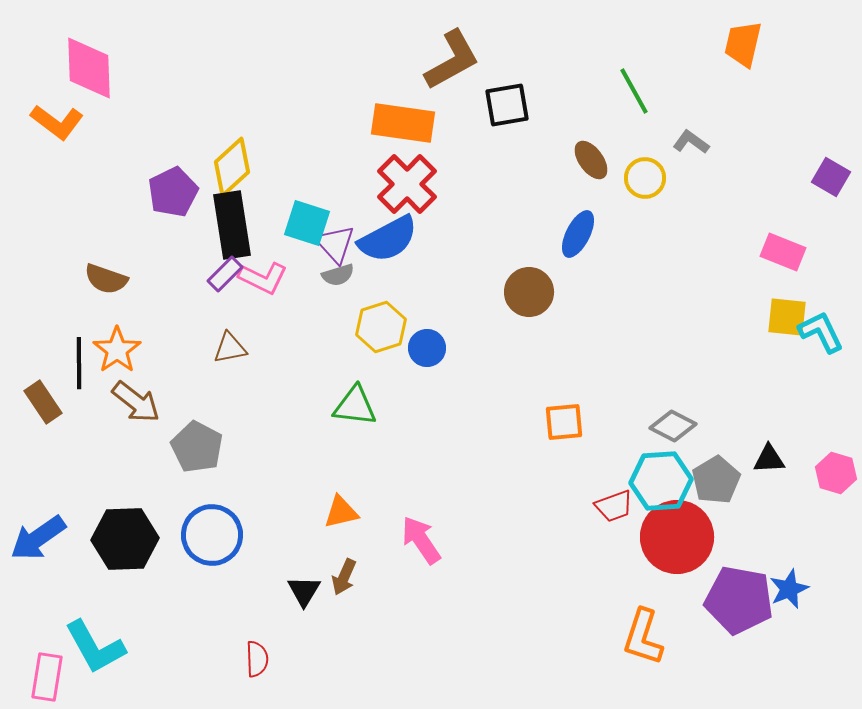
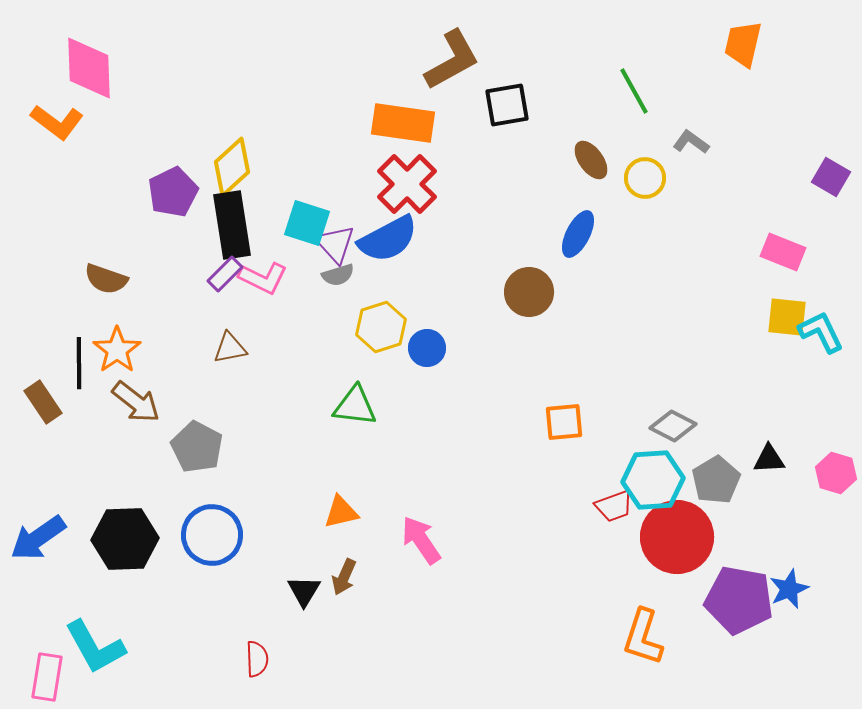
cyan hexagon at (661, 481): moved 8 px left, 1 px up
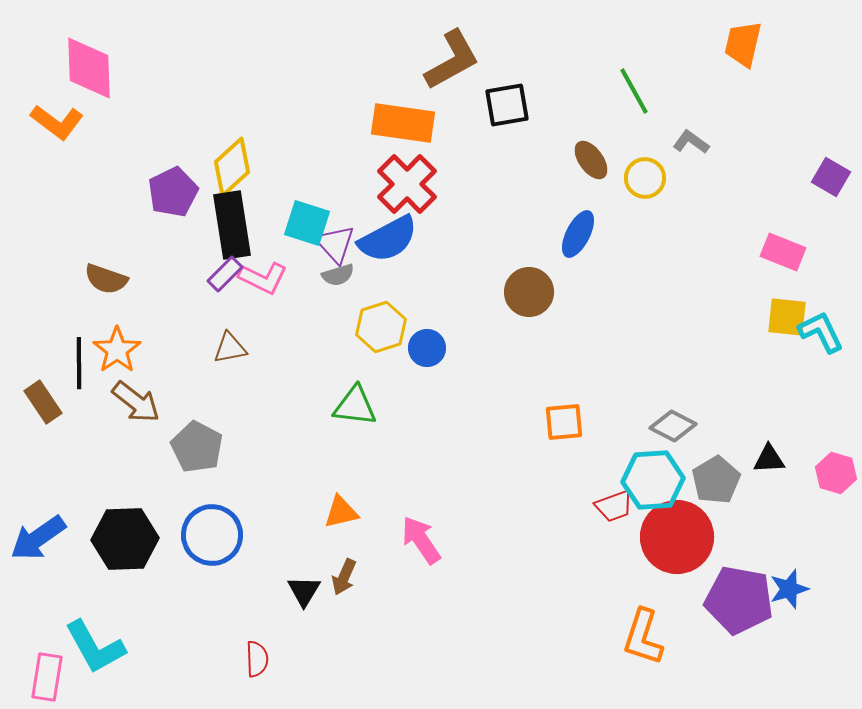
blue star at (789, 589): rotated 6 degrees clockwise
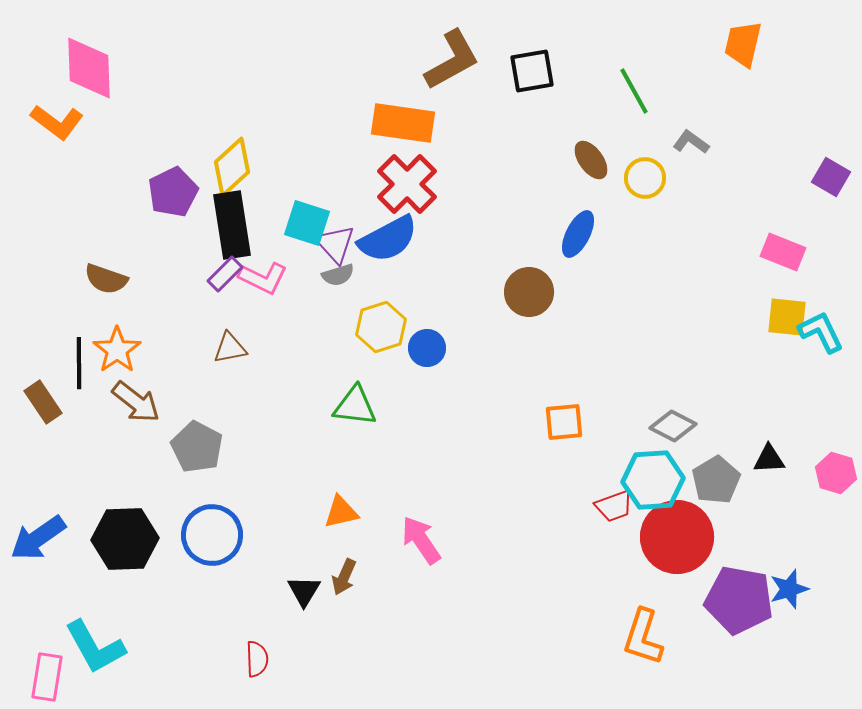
black square at (507, 105): moved 25 px right, 34 px up
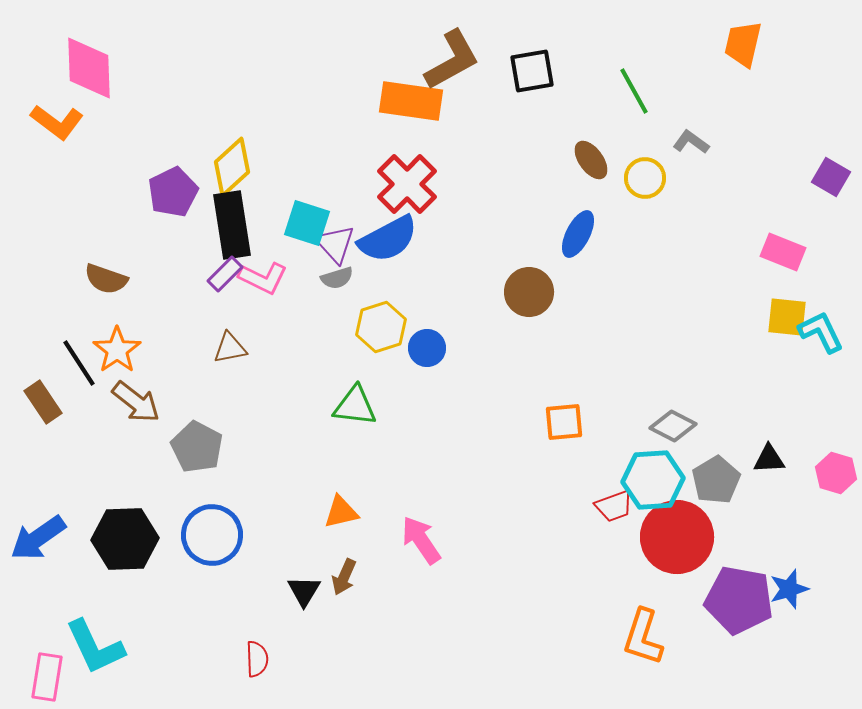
orange rectangle at (403, 123): moved 8 px right, 22 px up
gray semicircle at (338, 275): moved 1 px left, 3 px down
black line at (79, 363): rotated 33 degrees counterclockwise
cyan L-shape at (95, 647): rotated 4 degrees clockwise
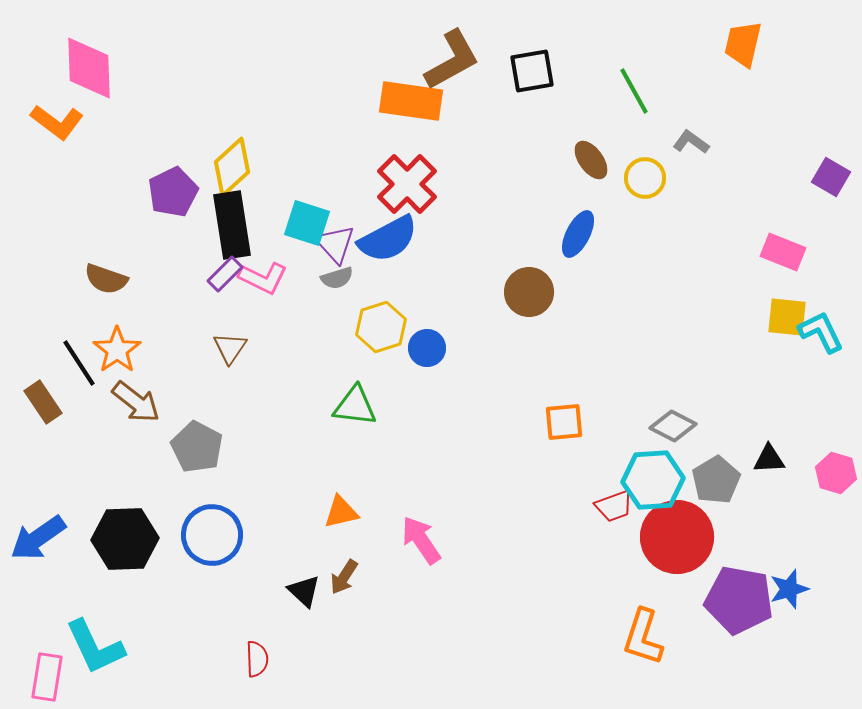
brown triangle at (230, 348): rotated 45 degrees counterclockwise
brown arrow at (344, 577): rotated 9 degrees clockwise
black triangle at (304, 591): rotated 18 degrees counterclockwise
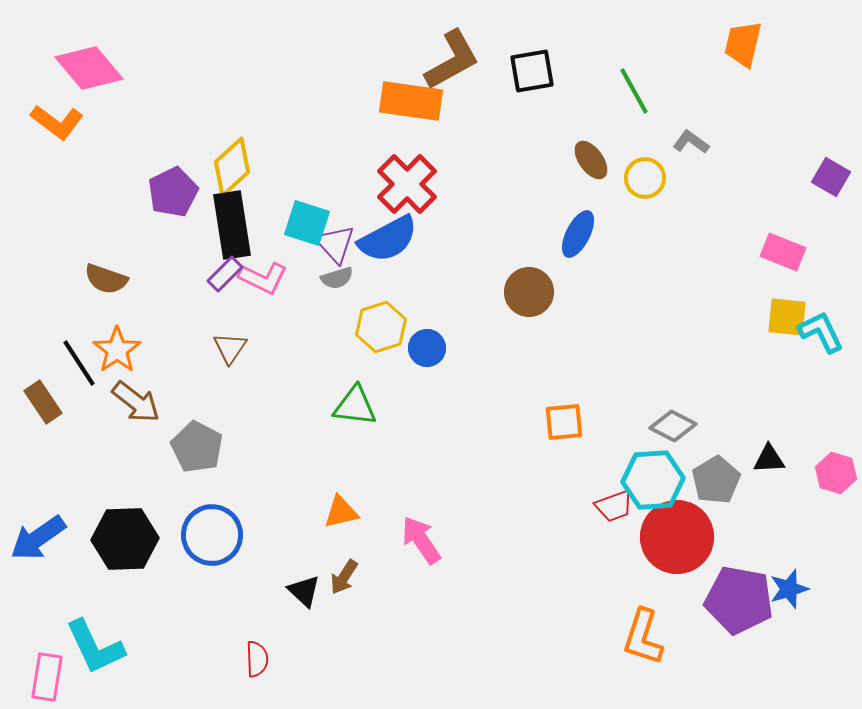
pink diamond at (89, 68): rotated 38 degrees counterclockwise
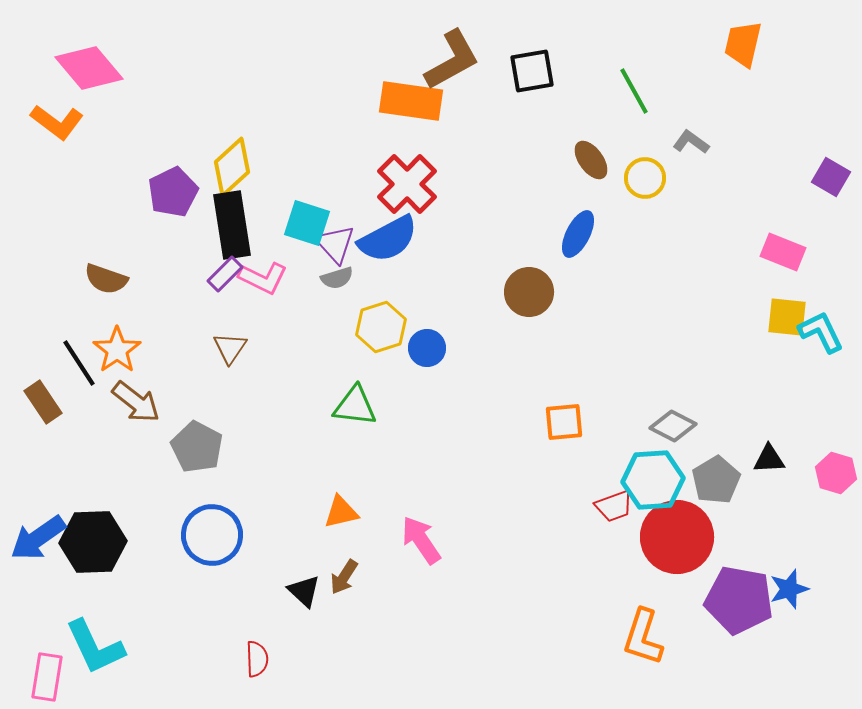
black hexagon at (125, 539): moved 32 px left, 3 px down
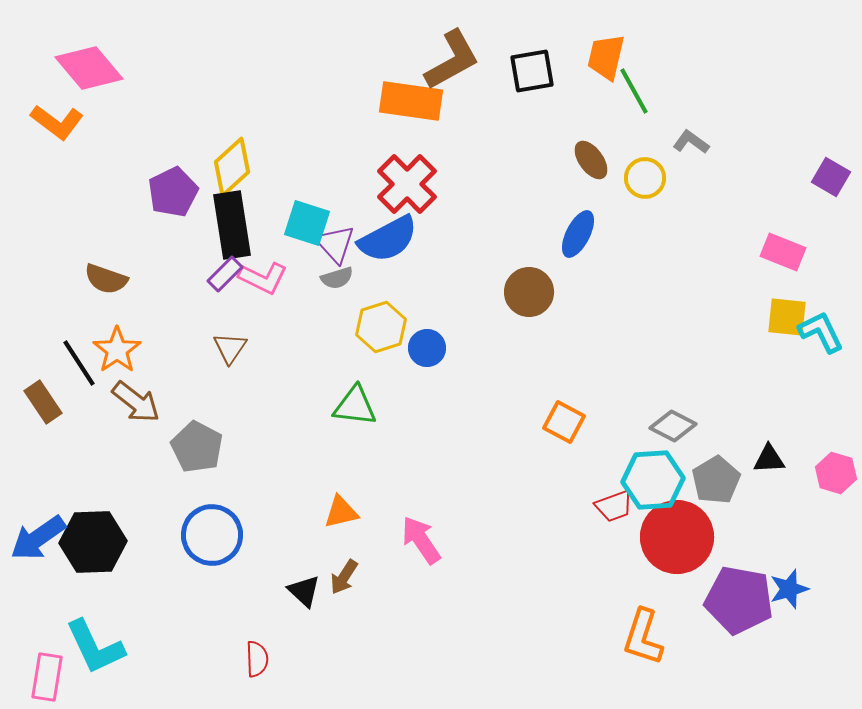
orange trapezoid at (743, 44): moved 137 px left, 13 px down
orange square at (564, 422): rotated 33 degrees clockwise
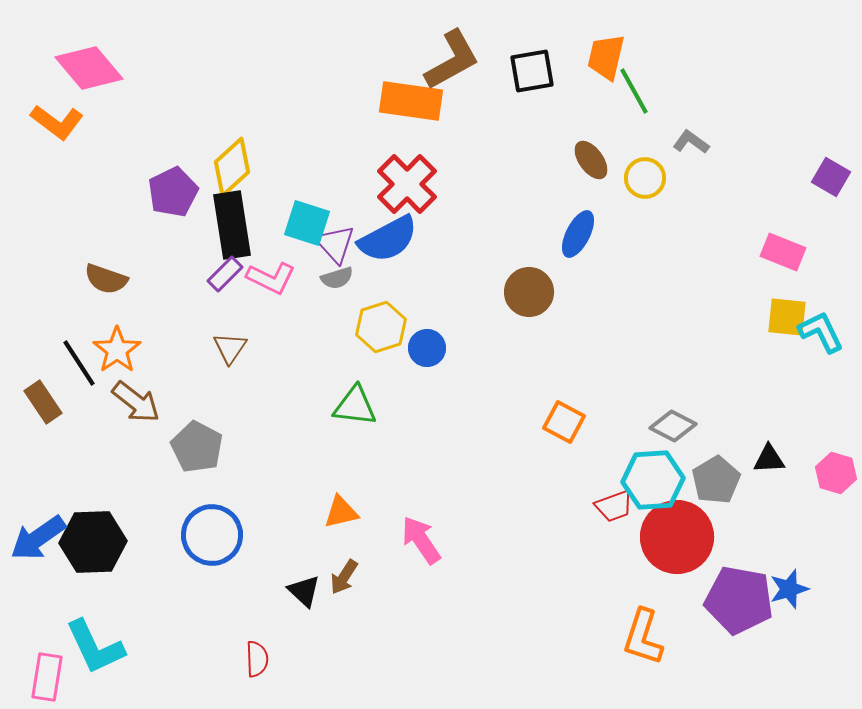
pink L-shape at (263, 278): moved 8 px right
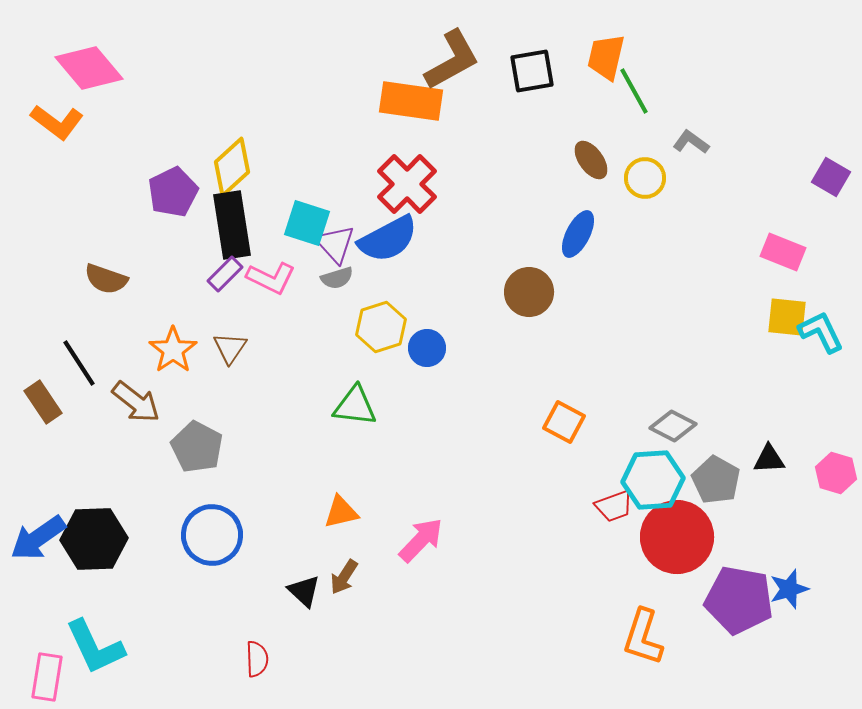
orange star at (117, 350): moved 56 px right
gray pentagon at (716, 480): rotated 12 degrees counterclockwise
pink arrow at (421, 540): rotated 78 degrees clockwise
black hexagon at (93, 542): moved 1 px right, 3 px up
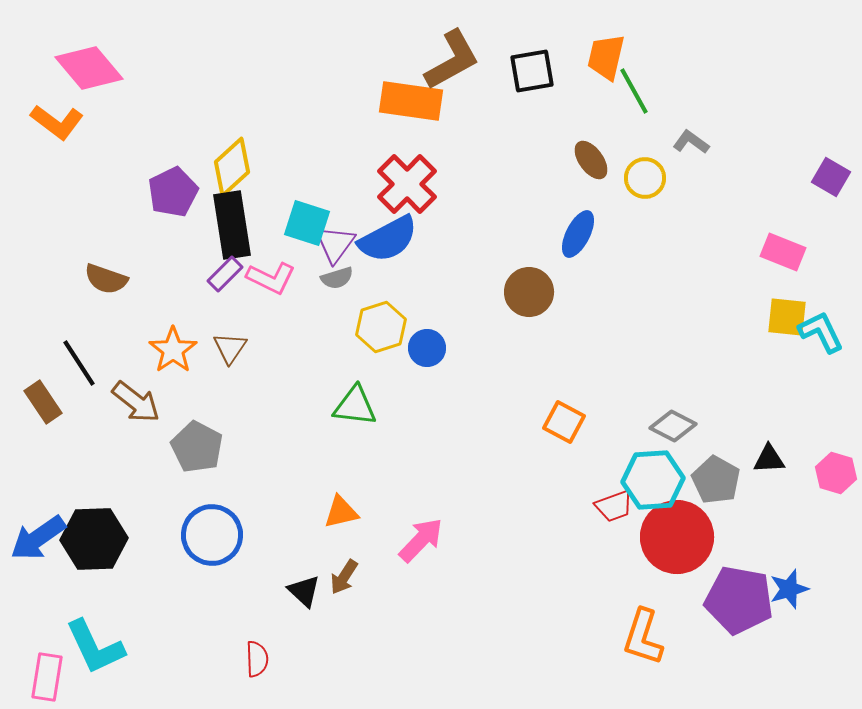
purple triangle at (335, 244): rotated 18 degrees clockwise
